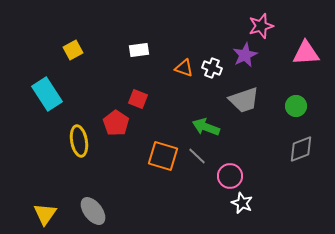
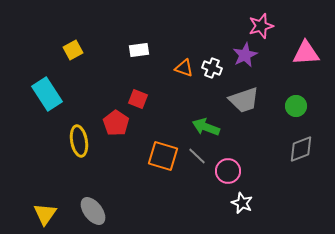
pink circle: moved 2 px left, 5 px up
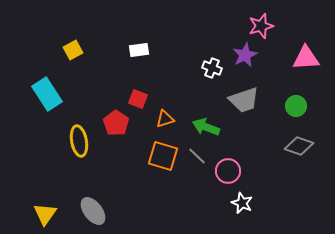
pink triangle: moved 5 px down
orange triangle: moved 19 px left, 51 px down; rotated 36 degrees counterclockwise
gray diamond: moved 2 px left, 3 px up; rotated 40 degrees clockwise
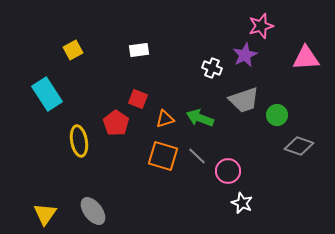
green circle: moved 19 px left, 9 px down
green arrow: moved 6 px left, 9 px up
